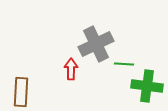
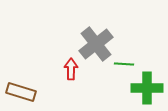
gray cross: rotated 12 degrees counterclockwise
green cross: moved 2 px down; rotated 8 degrees counterclockwise
brown rectangle: rotated 76 degrees counterclockwise
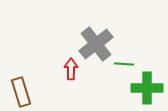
brown rectangle: rotated 56 degrees clockwise
